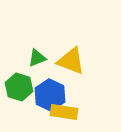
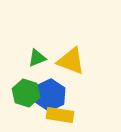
green hexagon: moved 7 px right, 6 px down
blue hexagon: rotated 8 degrees clockwise
yellow rectangle: moved 4 px left, 3 px down
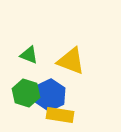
green triangle: moved 8 px left, 3 px up; rotated 42 degrees clockwise
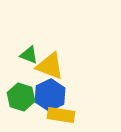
yellow triangle: moved 21 px left, 5 px down
green hexagon: moved 5 px left, 4 px down
yellow rectangle: moved 1 px right
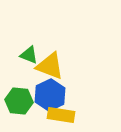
green hexagon: moved 2 px left, 4 px down; rotated 12 degrees counterclockwise
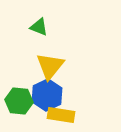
green triangle: moved 10 px right, 28 px up
yellow triangle: rotated 48 degrees clockwise
blue hexagon: moved 3 px left
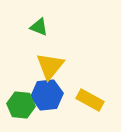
blue hexagon: rotated 20 degrees clockwise
green hexagon: moved 2 px right, 4 px down
yellow rectangle: moved 29 px right, 15 px up; rotated 20 degrees clockwise
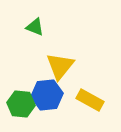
green triangle: moved 4 px left
yellow triangle: moved 10 px right
green hexagon: moved 1 px up
